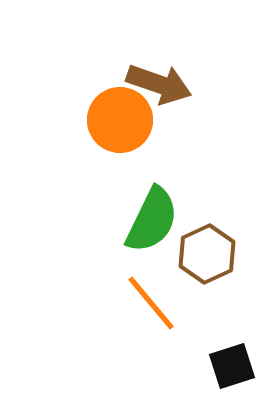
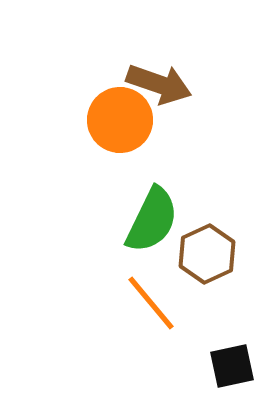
black square: rotated 6 degrees clockwise
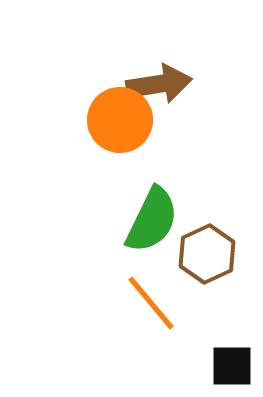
brown arrow: rotated 28 degrees counterclockwise
black square: rotated 12 degrees clockwise
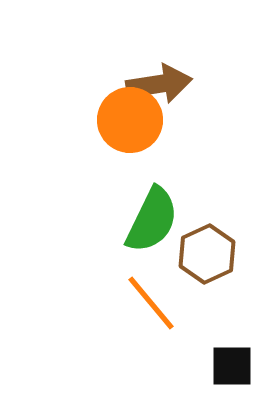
orange circle: moved 10 px right
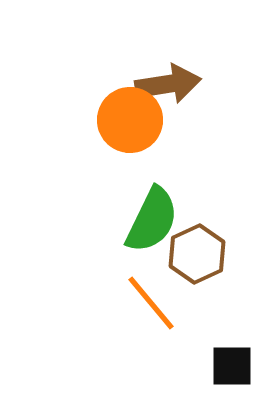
brown arrow: moved 9 px right
brown hexagon: moved 10 px left
